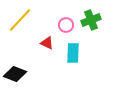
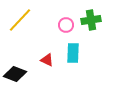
green cross: rotated 12 degrees clockwise
red triangle: moved 17 px down
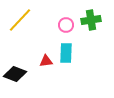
cyan rectangle: moved 7 px left
red triangle: moved 1 px left, 1 px down; rotated 32 degrees counterclockwise
